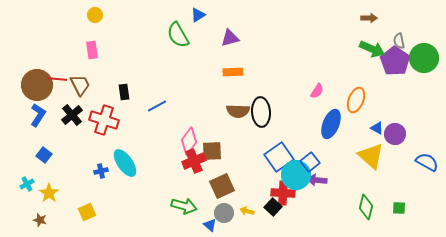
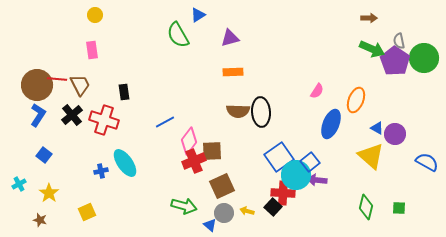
blue line at (157, 106): moved 8 px right, 16 px down
cyan cross at (27, 184): moved 8 px left
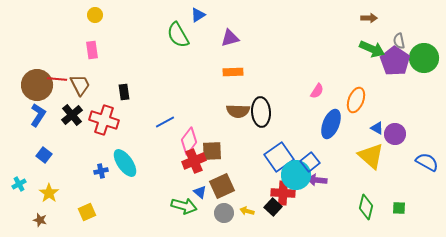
blue triangle at (210, 225): moved 10 px left, 33 px up
